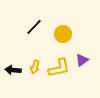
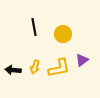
black line: rotated 54 degrees counterclockwise
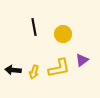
yellow arrow: moved 1 px left, 5 px down
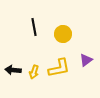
purple triangle: moved 4 px right
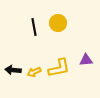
yellow circle: moved 5 px left, 11 px up
purple triangle: rotated 32 degrees clockwise
yellow arrow: rotated 48 degrees clockwise
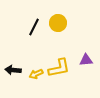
black line: rotated 36 degrees clockwise
yellow arrow: moved 2 px right, 2 px down
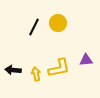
yellow arrow: rotated 104 degrees clockwise
